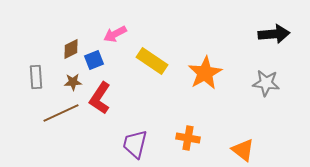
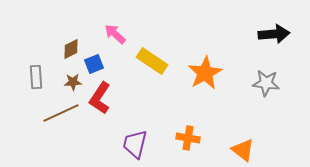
pink arrow: rotated 70 degrees clockwise
blue square: moved 4 px down
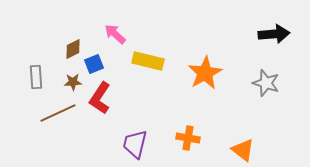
brown diamond: moved 2 px right
yellow rectangle: moved 4 px left; rotated 20 degrees counterclockwise
gray star: rotated 12 degrees clockwise
brown line: moved 3 px left
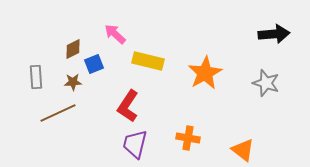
red L-shape: moved 28 px right, 8 px down
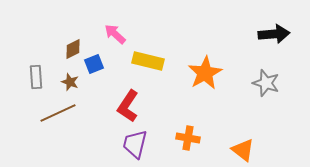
brown star: moved 3 px left; rotated 24 degrees clockwise
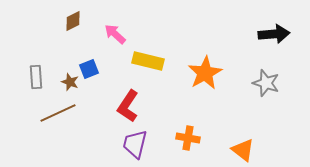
brown diamond: moved 28 px up
blue square: moved 5 px left, 5 px down
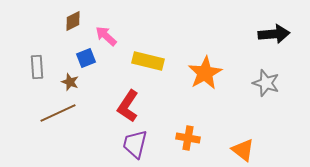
pink arrow: moved 9 px left, 2 px down
blue square: moved 3 px left, 11 px up
gray rectangle: moved 1 px right, 10 px up
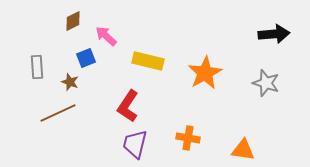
orange triangle: rotated 30 degrees counterclockwise
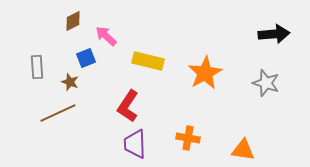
purple trapezoid: rotated 16 degrees counterclockwise
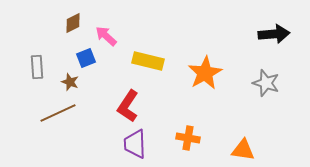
brown diamond: moved 2 px down
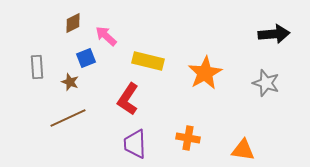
red L-shape: moved 7 px up
brown line: moved 10 px right, 5 px down
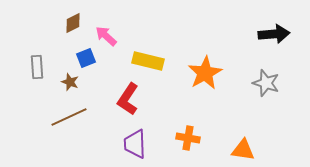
brown line: moved 1 px right, 1 px up
